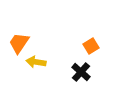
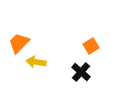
orange trapezoid: rotated 10 degrees clockwise
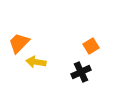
black cross: rotated 24 degrees clockwise
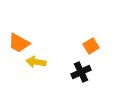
orange trapezoid: rotated 105 degrees counterclockwise
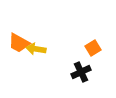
orange square: moved 2 px right, 2 px down
yellow arrow: moved 13 px up
